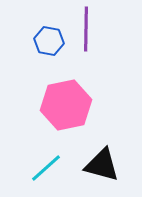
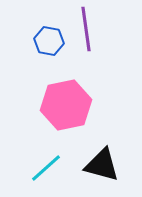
purple line: rotated 9 degrees counterclockwise
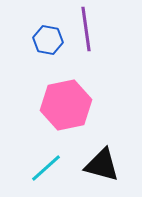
blue hexagon: moved 1 px left, 1 px up
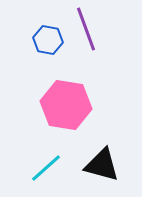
purple line: rotated 12 degrees counterclockwise
pink hexagon: rotated 21 degrees clockwise
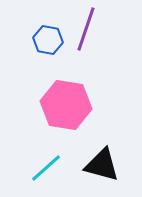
purple line: rotated 39 degrees clockwise
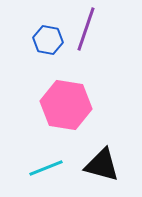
cyan line: rotated 20 degrees clockwise
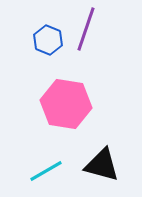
blue hexagon: rotated 12 degrees clockwise
pink hexagon: moved 1 px up
cyan line: moved 3 px down; rotated 8 degrees counterclockwise
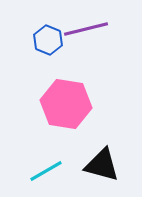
purple line: rotated 57 degrees clockwise
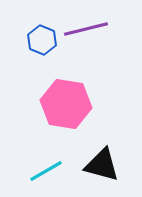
blue hexagon: moved 6 px left
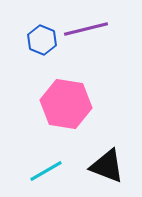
black triangle: moved 5 px right, 1 px down; rotated 6 degrees clockwise
